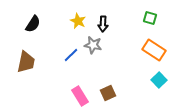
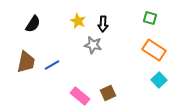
blue line: moved 19 px left, 10 px down; rotated 14 degrees clockwise
pink rectangle: rotated 18 degrees counterclockwise
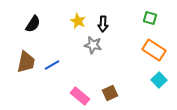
brown square: moved 2 px right
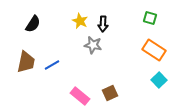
yellow star: moved 2 px right
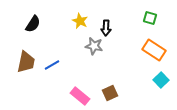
black arrow: moved 3 px right, 4 px down
gray star: moved 1 px right, 1 px down
cyan square: moved 2 px right
